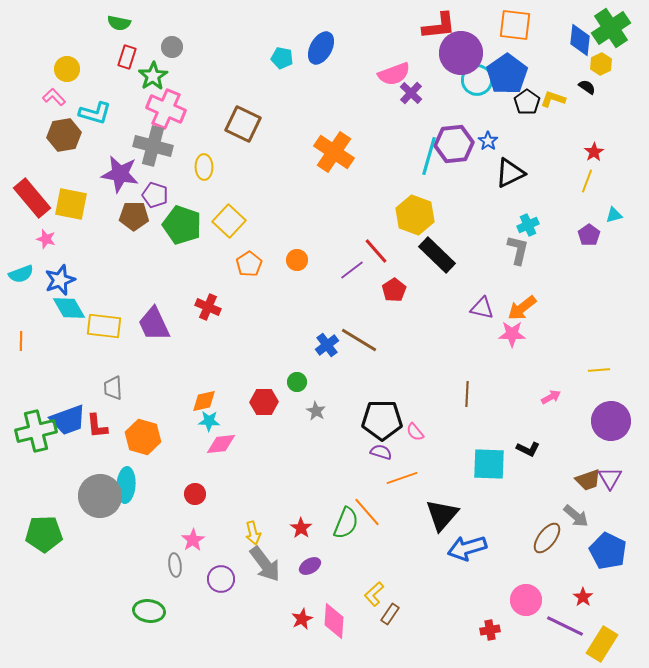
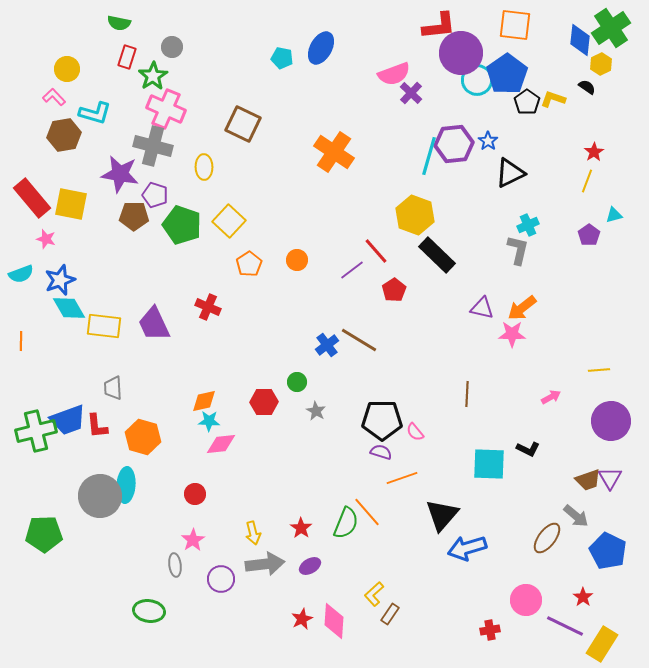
gray arrow at (265, 564): rotated 60 degrees counterclockwise
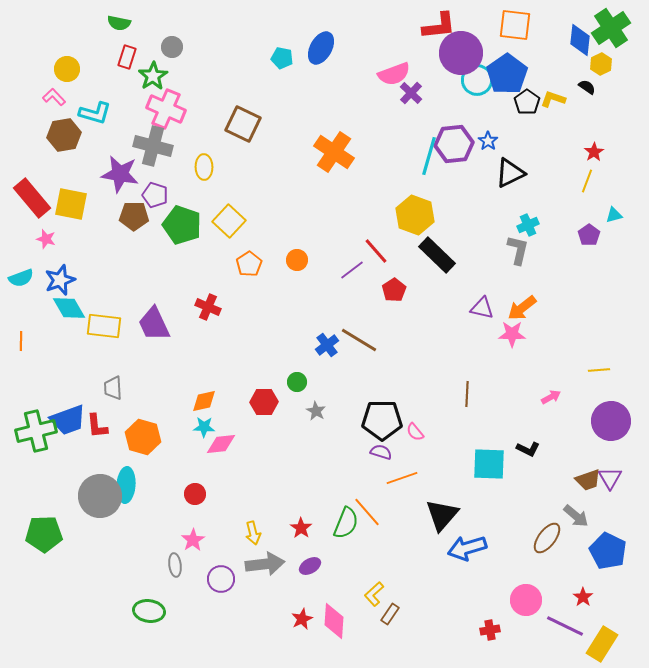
cyan semicircle at (21, 274): moved 4 px down
cyan star at (209, 421): moved 5 px left, 6 px down
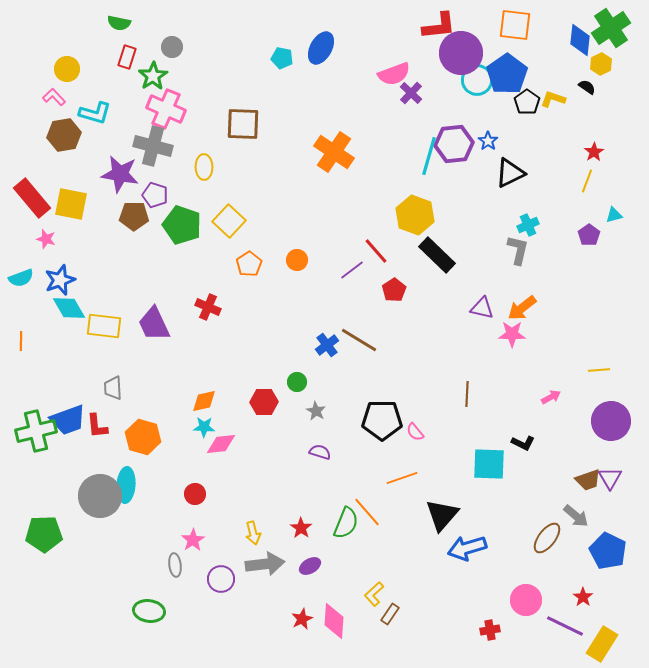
brown square at (243, 124): rotated 24 degrees counterclockwise
black L-shape at (528, 449): moved 5 px left, 6 px up
purple semicircle at (381, 452): moved 61 px left
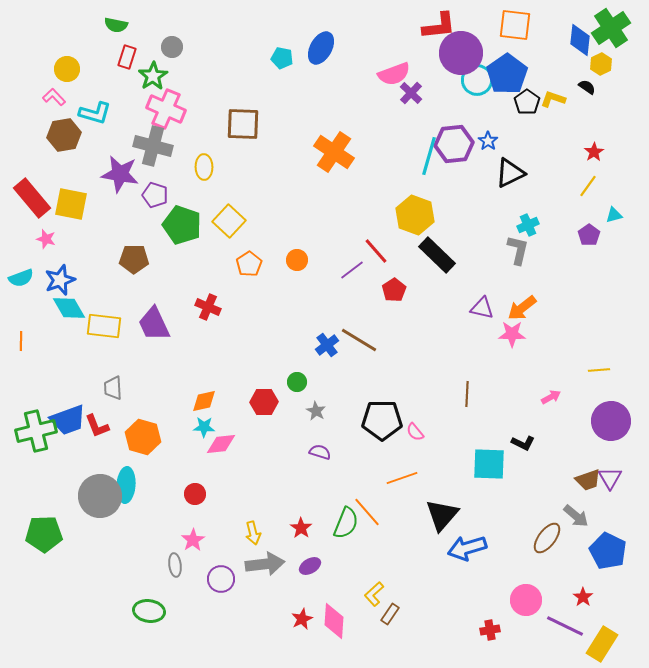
green semicircle at (119, 23): moved 3 px left, 2 px down
yellow line at (587, 181): moved 1 px right, 5 px down; rotated 15 degrees clockwise
brown pentagon at (134, 216): moved 43 px down
red L-shape at (97, 426): rotated 16 degrees counterclockwise
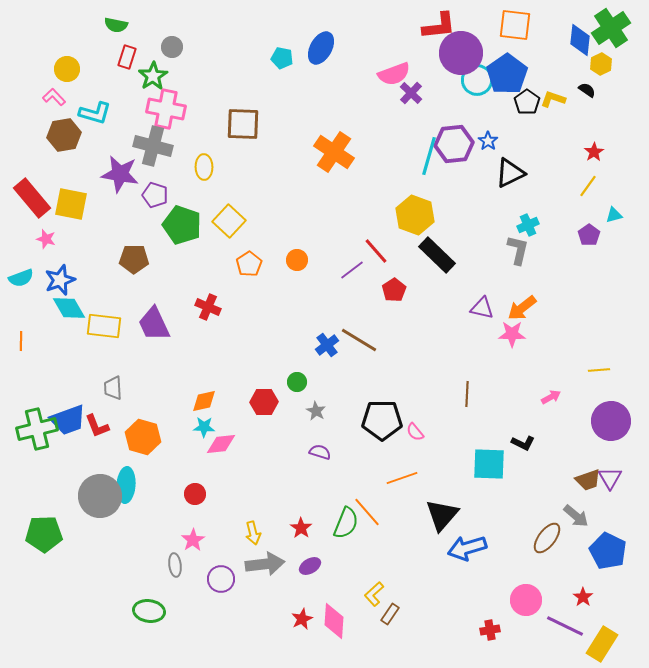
black semicircle at (587, 87): moved 3 px down
pink cross at (166, 109): rotated 12 degrees counterclockwise
green cross at (36, 431): moved 1 px right, 2 px up
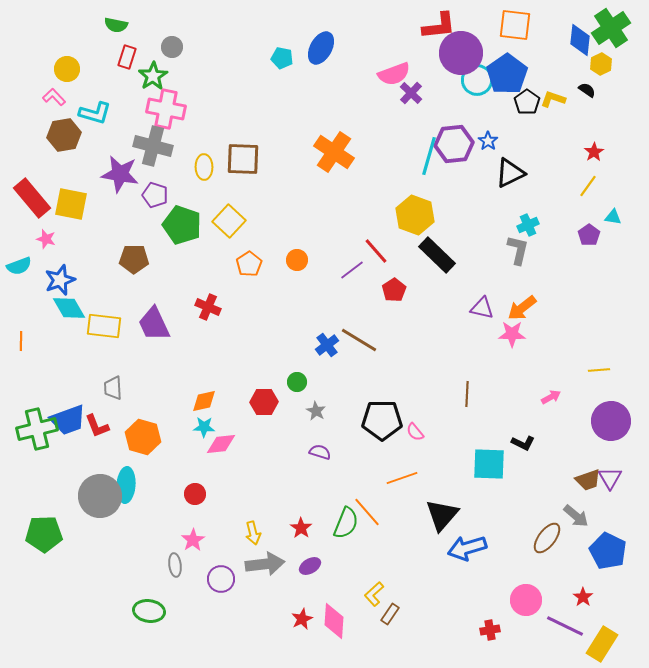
brown square at (243, 124): moved 35 px down
cyan triangle at (614, 215): moved 1 px left, 2 px down; rotated 24 degrees clockwise
cyan semicircle at (21, 278): moved 2 px left, 12 px up
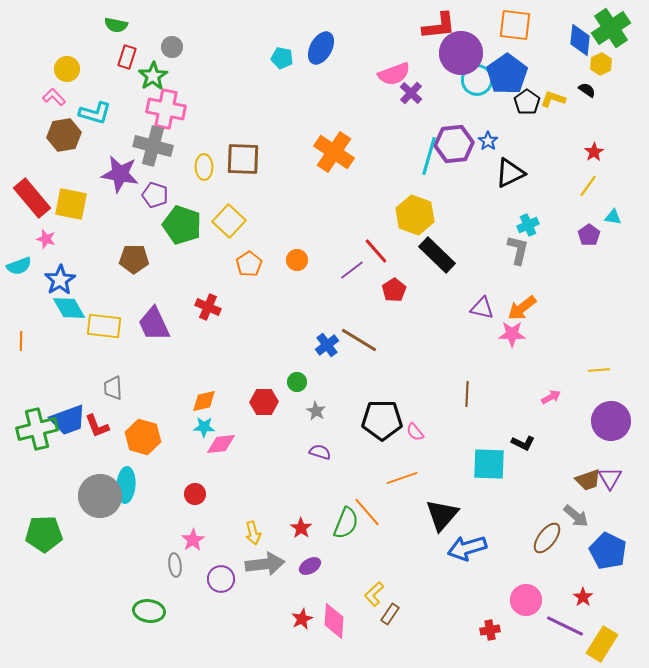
blue star at (60, 280): rotated 12 degrees counterclockwise
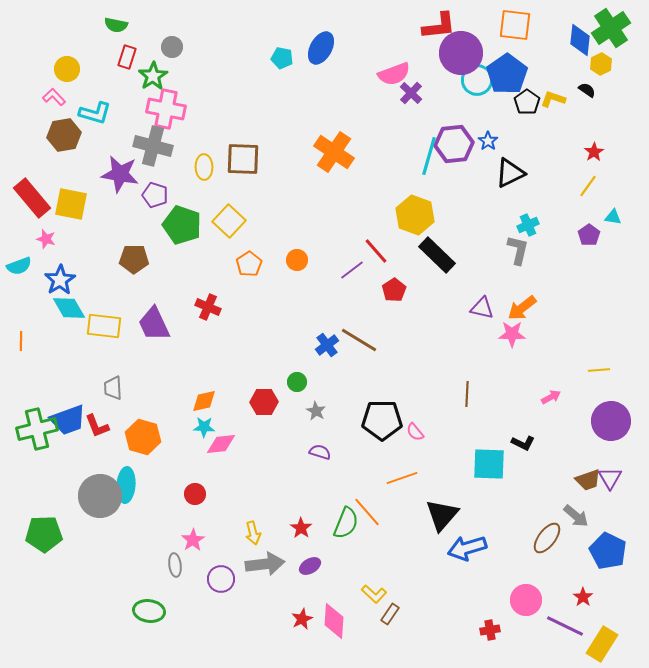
yellow L-shape at (374, 594): rotated 95 degrees counterclockwise
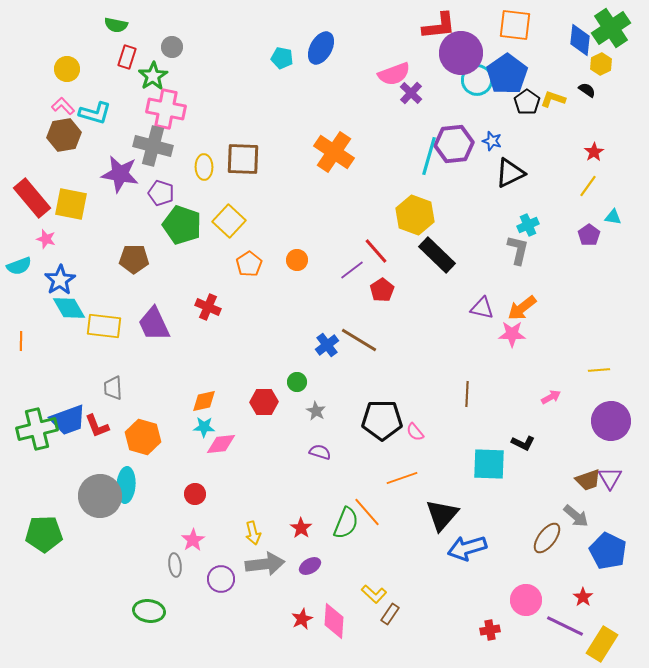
pink L-shape at (54, 97): moved 9 px right, 9 px down
blue star at (488, 141): moved 4 px right; rotated 18 degrees counterclockwise
purple pentagon at (155, 195): moved 6 px right, 2 px up
red pentagon at (394, 290): moved 12 px left
